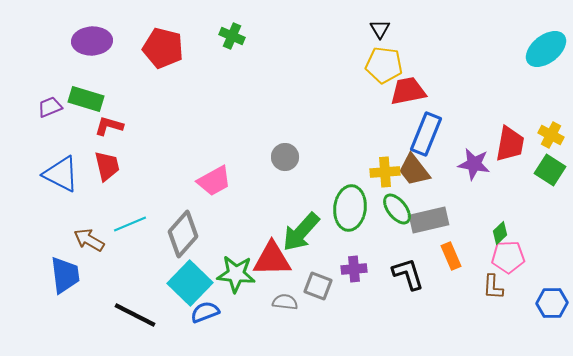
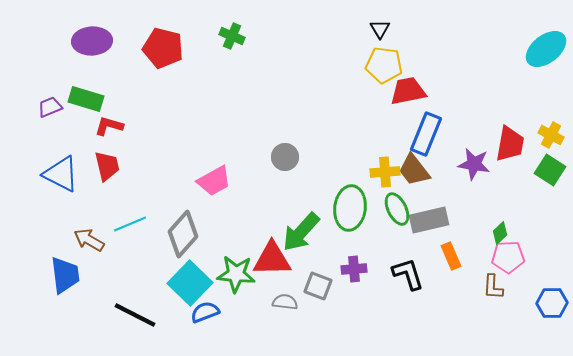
green ellipse at (397, 209): rotated 12 degrees clockwise
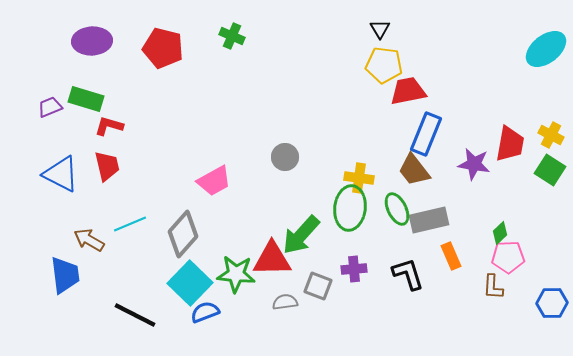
yellow cross at (385, 172): moved 26 px left, 6 px down; rotated 12 degrees clockwise
green arrow at (301, 232): moved 3 px down
gray semicircle at (285, 302): rotated 15 degrees counterclockwise
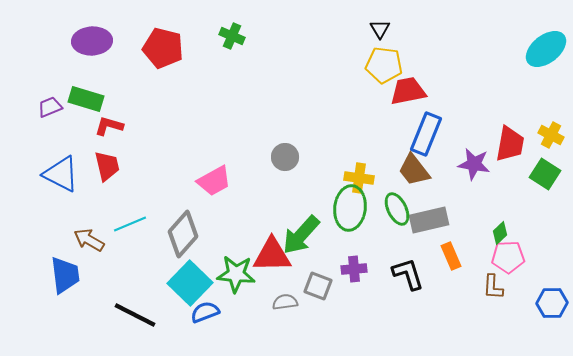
green square at (550, 170): moved 5 px left, 4 px down
red triangle at (272, 259): moved 4 px up
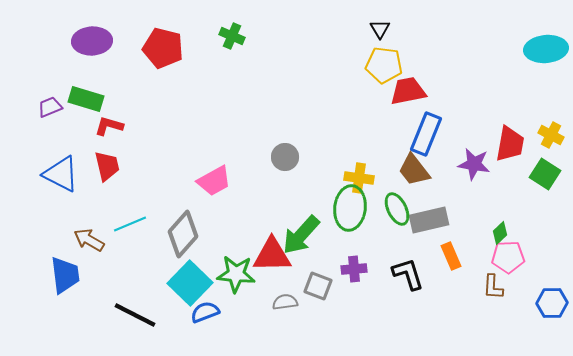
cyan ellipse at (546, 49): rotated 33 degrees clockwise
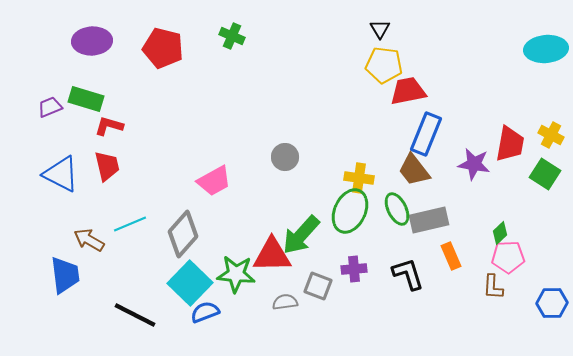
green ellipse at (350, 208): moved 3 px down; rotated 18 degrees clockwise
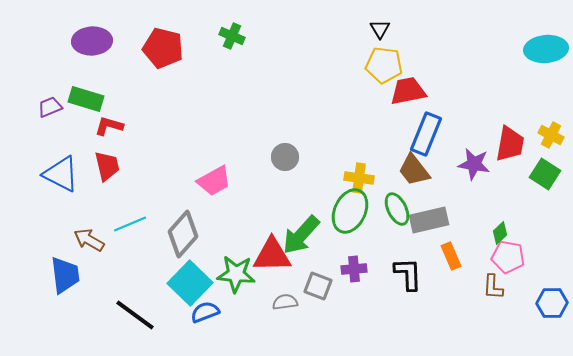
pink pentagon at (508, 257): rotated 12 degrees clockwise
black L-shape at (408, 274): rotated 15 degrees clockwise
black line at (135, 315): rotated 9 degrees clockwise
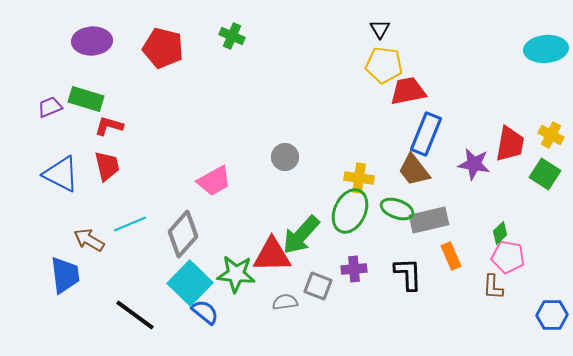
green ellipse at (397, 209): rotated 44 degrees counterclockwise
blue hexagon at (552, 303): moved 12 px down
blue semicircle at (205, 312): rotated 60 degrees clockwise
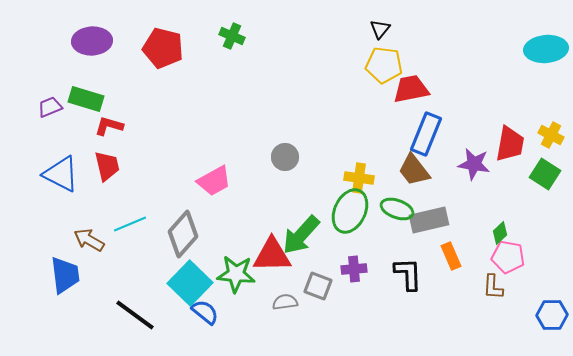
black triangle at (380, 29): rotated 10 degrees clockwise
red trapezoid at (408, 91): moved 3 px right, 2 px up
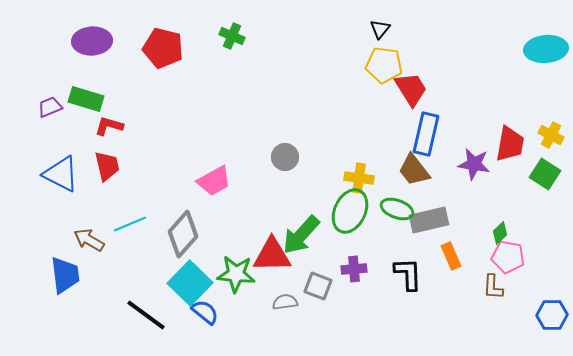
red trapezoid at (411, 89): rotated 69 degrees clockwise
blue rectangle at (426, 134): rotated 9 degrees counterclockwise
black line at (135, 315): moved 11 px right
